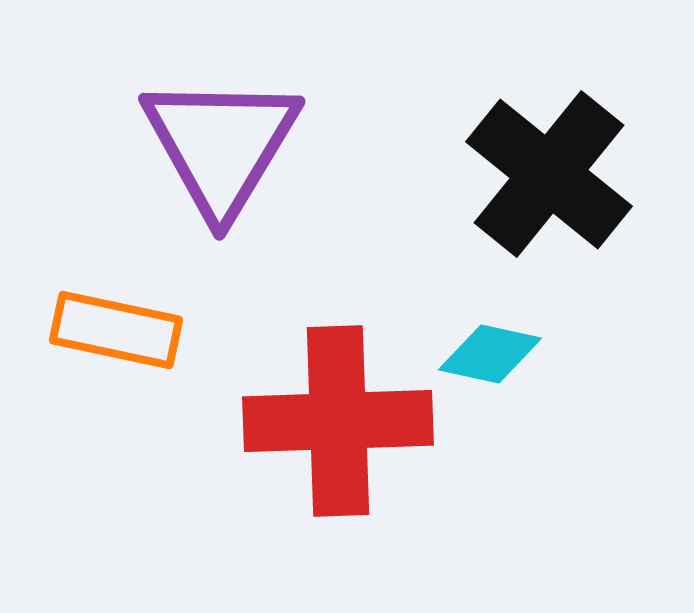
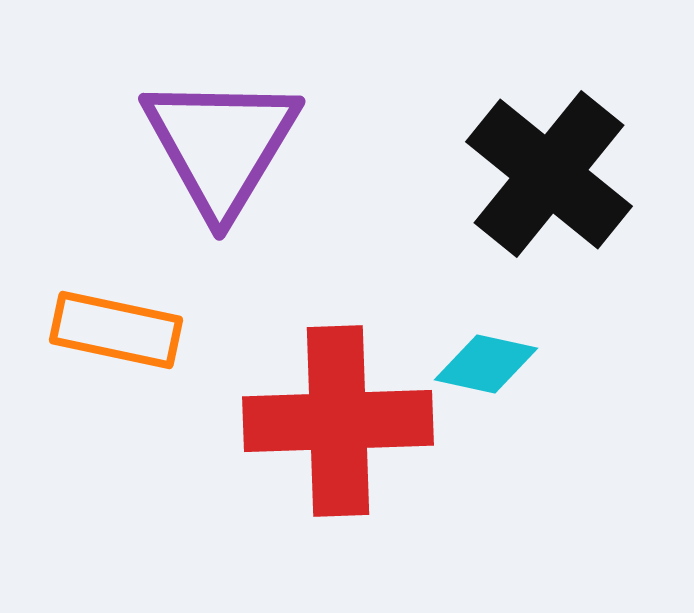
cyan diamond: moved 4 px left, 10 px down
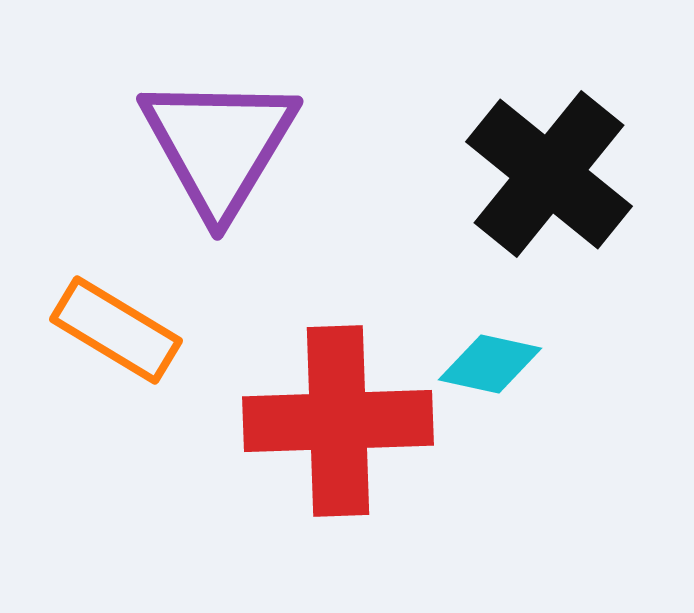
purple triangle: moved 2 px left
orange rectangle: rotated 19 degrees clockwise
cyan diamond: moved 4 px right
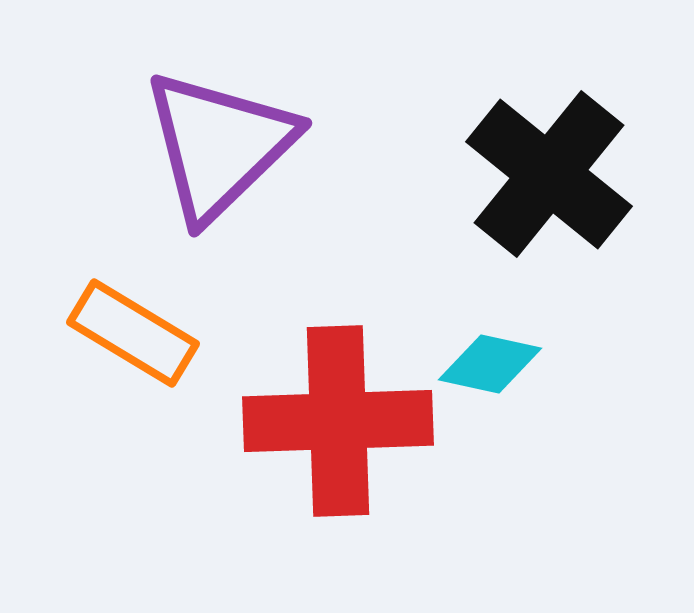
purple triangle: rotated 15 degrees clockwise
orange rectangle: moved 17 px right, 3 px down
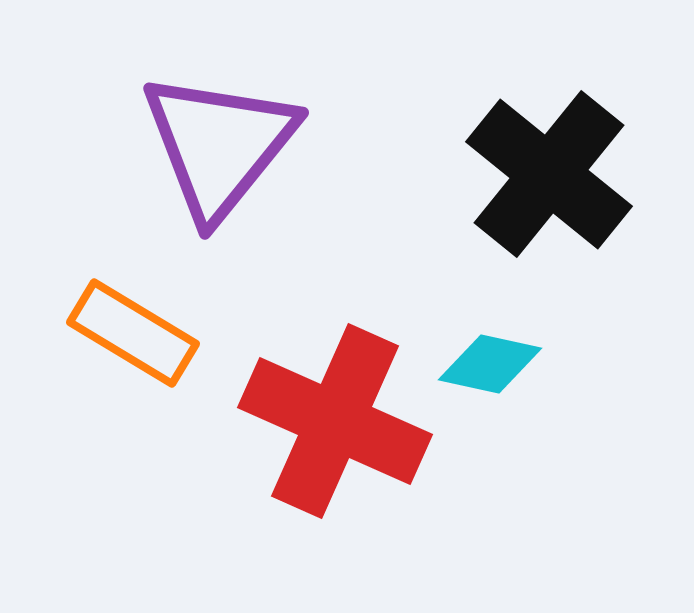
purple triangle: rotated 7 degrees counterclockwise
red cross: moved 3 px left; rotated 26 degrees clockwise
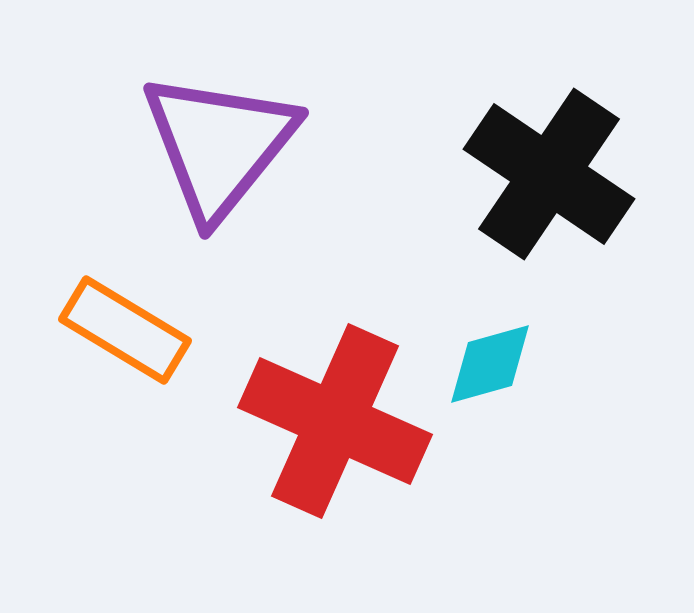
black cross: rotated 5 degrees counterclockwise
orange rectangle: moved 8 px left, 3 px up
cyan diamond: rotated 28 degrees counterclockwise
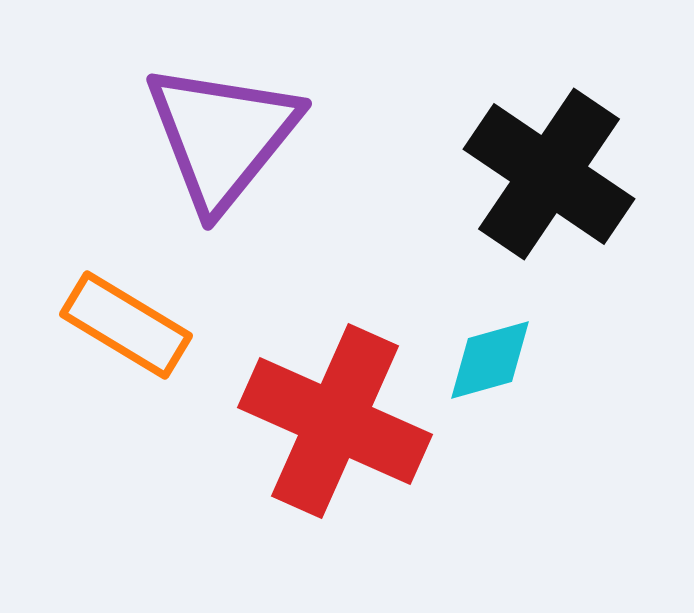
purple triangle: moved 3 px right, 9 px up
orange rectangle: moved 1 px right, 5 px up
cyan diamond: moved 4 px up
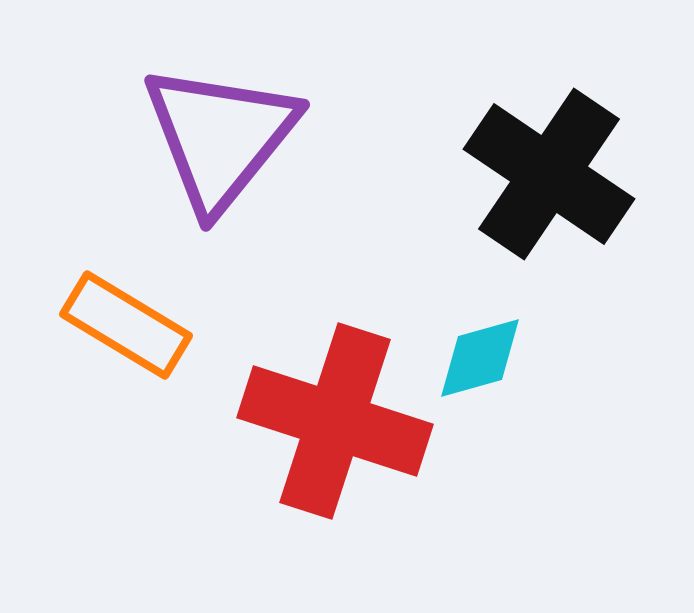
purple triangle: moved 2 px left, 1 px down
cyan diamond: moved 10 px left, 2 px up
red cross: rotated 6 degrees counterclockwise
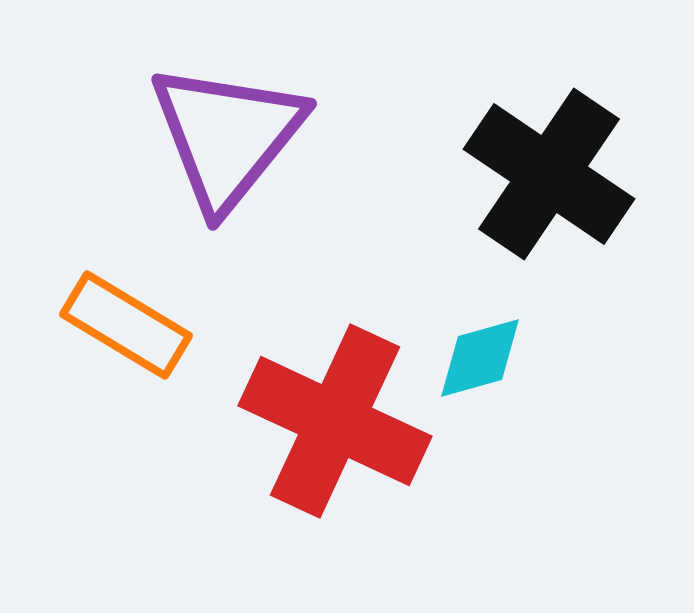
purple triangle: moved 7 px right, 1 px up
red cross: rotated 7 degrees clockwise
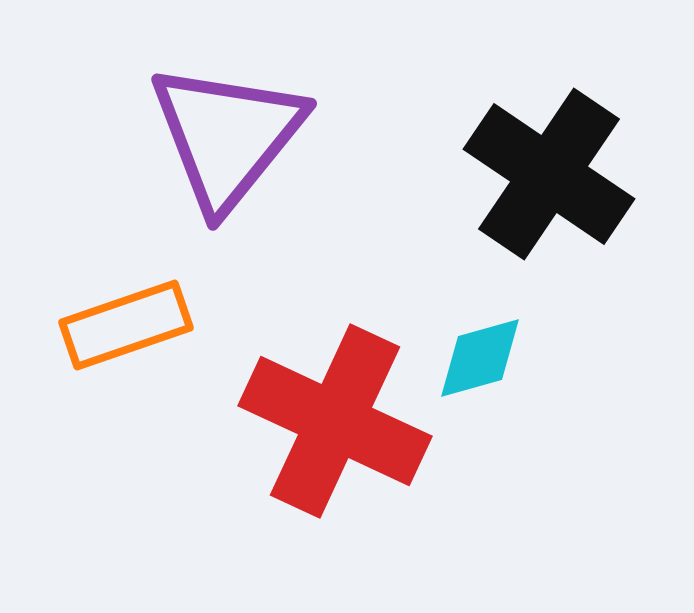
orange rectangle: rotated 50 degrees counterclockwise
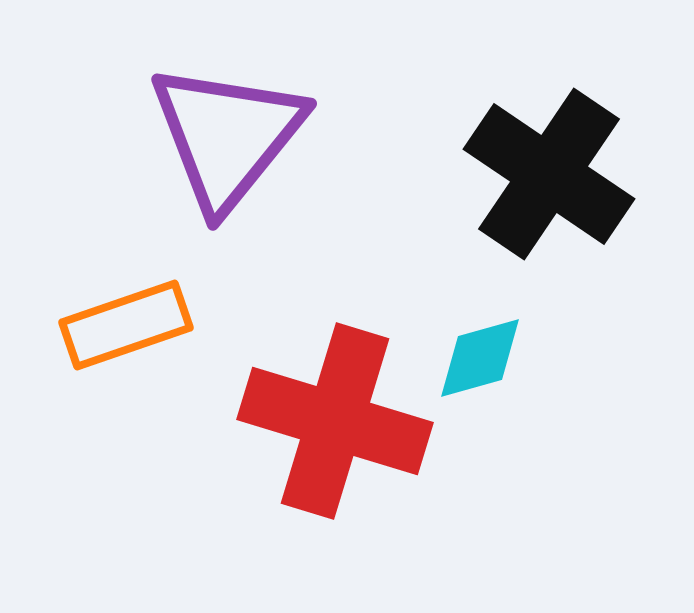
red cross: rotated 8 degrees counterclockwise
